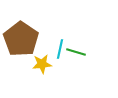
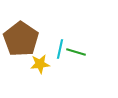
yellow star: moved 2 px left
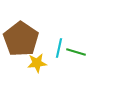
cyan line: moved 1 px left, 1 px up
yellow star: moved 3 px left, 1 px up
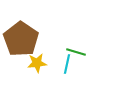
cyan line: moved 8 px right, 16 px down
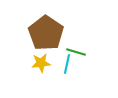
brown pentagon: moved 25 px right, 6 px up
yellow star: moved 4 px right
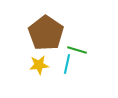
green line: moved 1 px right, 2 px up
yellow star: moved 2 px left, 2 px down
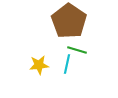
brown pentagon: moved 23 px right, 12 px up
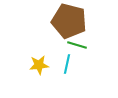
brown pentagon: rotated 20 degrees counterclockwise
green line: moved 5 px up
